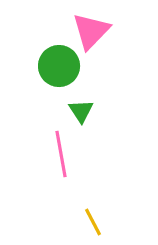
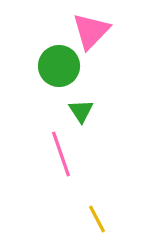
pink line: rotated 9 degrees counterclockwise
yellow line: moved 4 px right, 3 px up
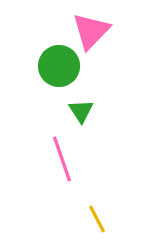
pink line: moved 1 px right, 5 px down
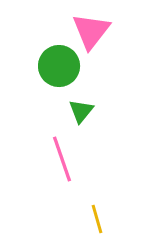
pink triangle: rotated 6 degrees counterclockwise
green triangle: rotated 12 degrees clockwise
yellow line: rotated 12 degrees clockwise
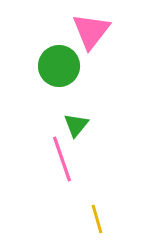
green triangle: moved 5 px left, 14 px down
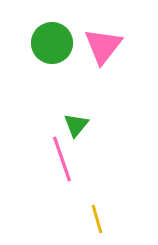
pink triangle: moved 12 px right, 15 px down
green circle: moved 7 px left, 23 px up
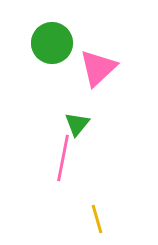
pink triangle: moved 5 px left, 22 px down; rotated 9 degrees clockwise
green triangle: moved 1 px right, 1 px up
pink line: moved 1 px right, 1 px up; rotated 30 degrees clockwise
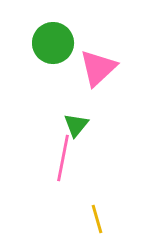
green circle: moved 1 px right
green triangle: moved 1 px left, 1 px down
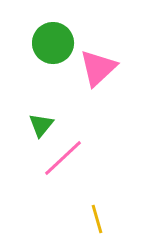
green triangle: moved 35 px left
pink line: rotated 36 degrees clockwise
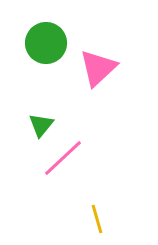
green circle: moved 7 px left
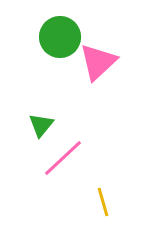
green circle: moved 14 px right, 6 px up
pink triangle: moved 6 px up
yellow line: moved 6 px right, 17 px up
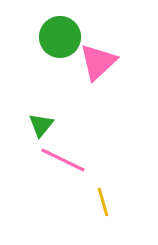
pink line: moved 2 px down; rotated 69 degrees clockwise
